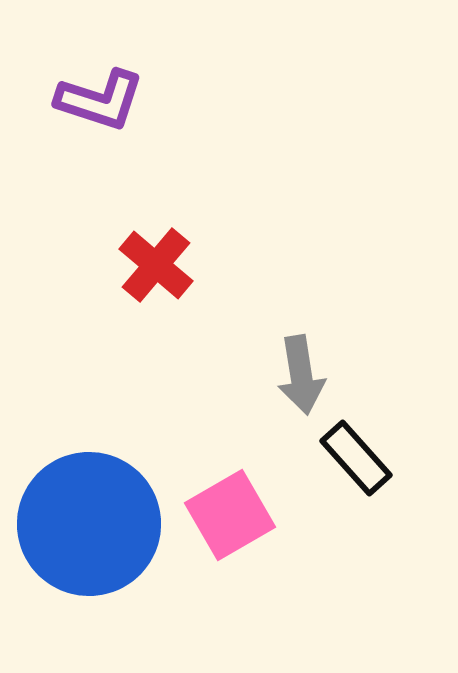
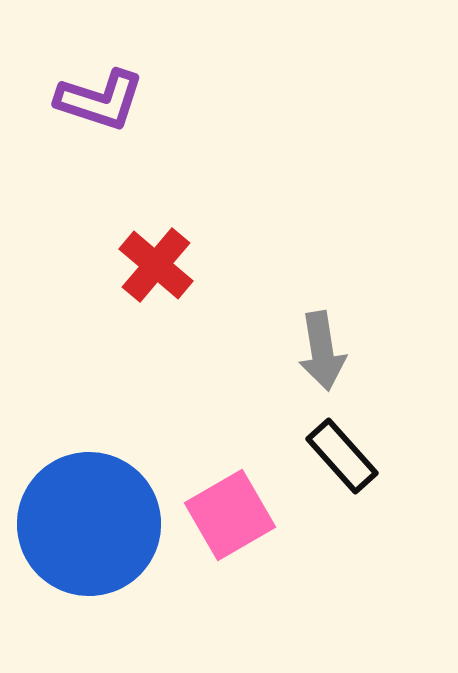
gray arrow: moved 21 px right, 24 px up
black rectangle: moved 14 px left, 2 px up
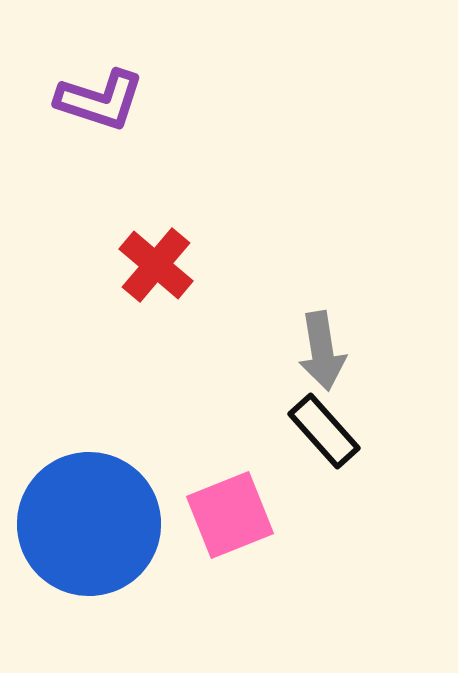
black rectangle: moved 18 px left, 25 px up
pink square: rotated 8 degrees clockwise
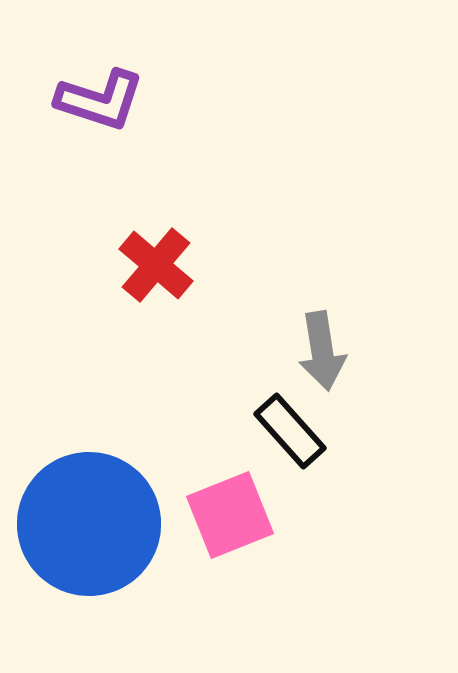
black rectangle: moved 34 px left
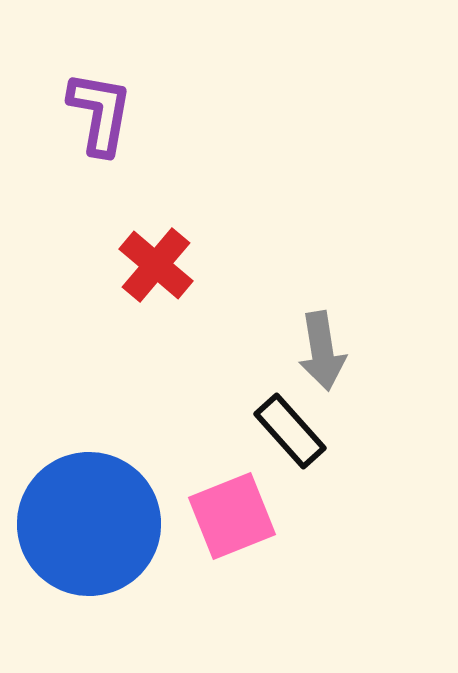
purple L-shape: moved 13 px down; rotated 98 degrees counterclockwise
pink square: moved 2 px right, 1 px down
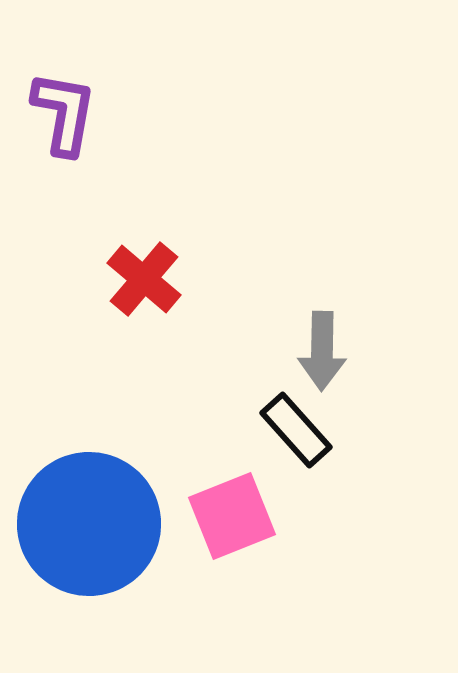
purple L-shape: moved 36 px left
red cross: moved 12 px left, 14 px down
gray arrow: rotated 10 degrees clockwise
black rectangle: moved 6 px right, 1 px up
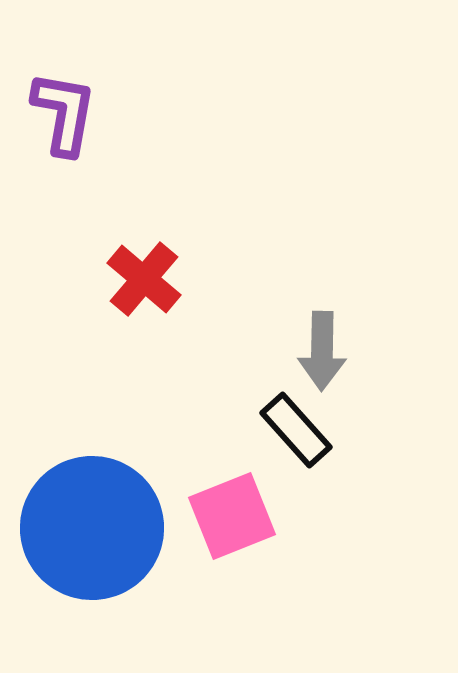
blue circle: moved 3 px right, 4 px down
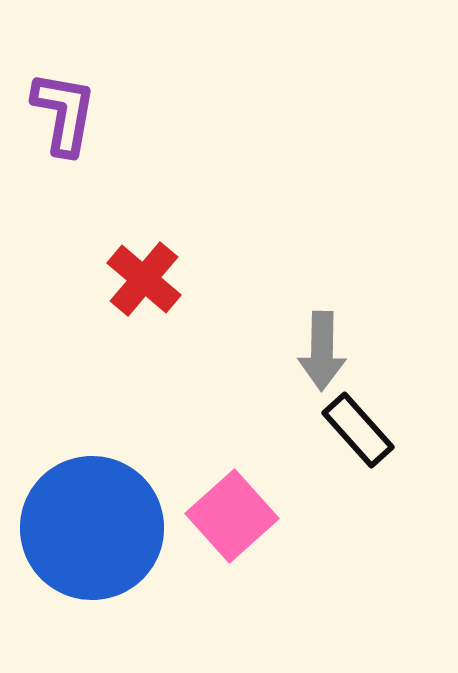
black rectangle: moved 62 px right
pink square: rotated 20 degrees counterclockwise
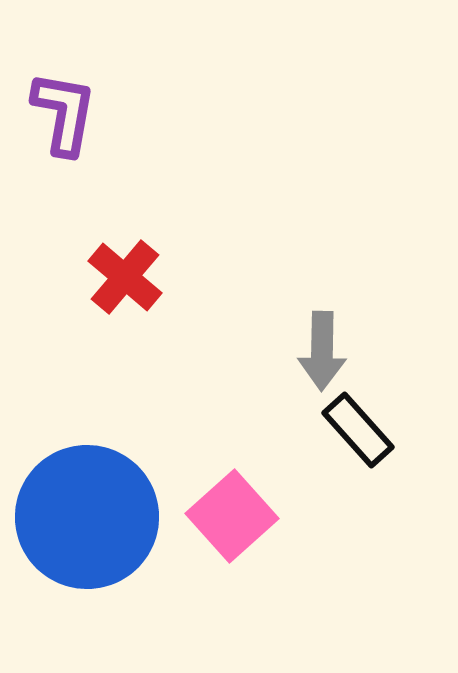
red cross: moved 19 px left, 2 px up
blue circle: moved 5 px left, 11 px up
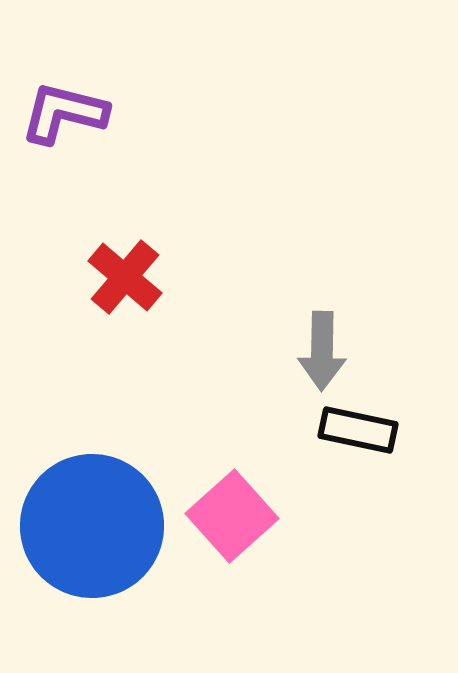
purple L-shape: rotated 86 degrees counterclockwise
black rectangle: rotated 36 degrees counterclockwise
blue circle: moved 5 px right, 9 px down
